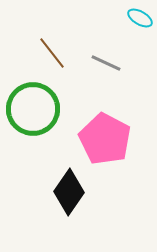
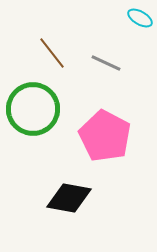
pink pentagon: moved 3 px up
black diamond: moved 6 px down; rotated 66 degrees clockwise
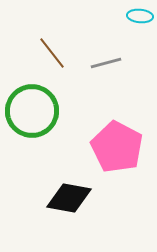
cyan ellipse: moved 2 px up; rotated 25 degrees counterclockwise
gray line: rotated 40 degrees counterclockwise
green circle: moved 1 px left, 2 px down
pink pentagon: moved 12 px right, 11 px down
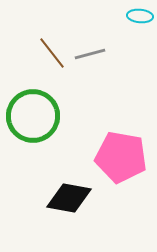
gray line: moved 16 px left, 9 px up
green circle: moved 1 px right, 5 px down
pink pentagon: moved 4 px right, 10 px down; rotated 18 degrees counterclockwise
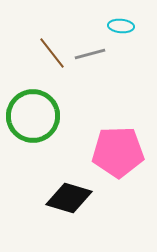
cyan ellipse: moved 19 px left, 10 px down
pink pentagon: moved 3 px left, 5 px up; rotated 12 degrees counterclockwise
black diamond: rotated 6 degrees clockwise
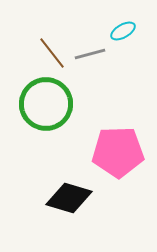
cyan ellipse: moved 2 px right, 5 px down; rotated 35 degrees counterclockwise
green circle: moved 13 px right, 12 px up
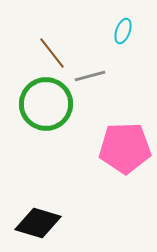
cyan ellipse: rotated 40 degrees counterclockwise
gray line: moved 22 px down
pink pentagon: moved 7 px right, 4 px up
black diamond: moved 31 px left, 25 px down
